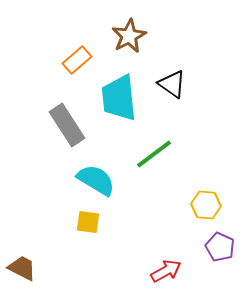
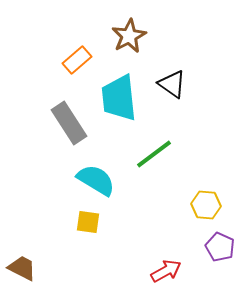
gray rectangle: moved 2 px right, 2 px up
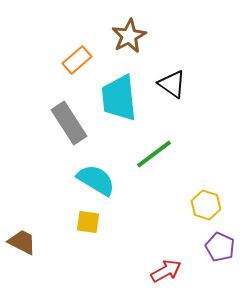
yellow hexagon: rotated 12 degrees clockwise
brown trapezoid: moved 26 px up
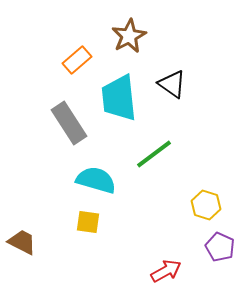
cyan semicircle: rotated 15 degrees counterclockwise
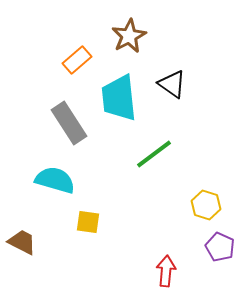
cyan semicircle: moved 41 px left
red arrow: rotated 56 degrees counterclockwise
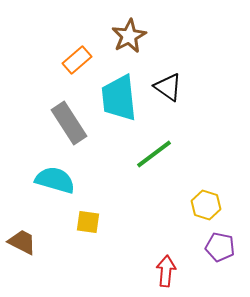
black triangle: moved 4 px left, 3 px down
purple pentagon: rotated 12 degrees counterclockwise
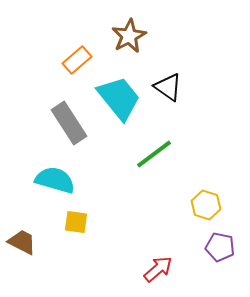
cyan trapezoid: rotated 147 degrees clockwise
yellow square: moved 12 px left
red arrow: moved 8 px left, 2 px up; rotated 44 degrees clockwise
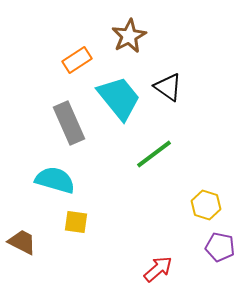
orange rectangle: rotated 8 degrees clockwise
gray rectangle: rotated 9 degrees clockwise
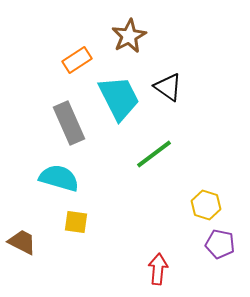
cyan trapezoid: rotated 12 degrees clockwise
cyan semicircle: moved 4 px right, 2 px up
purple pentagon: moved 3 px up
red arrow: rotated 44 degrees counterclockwise
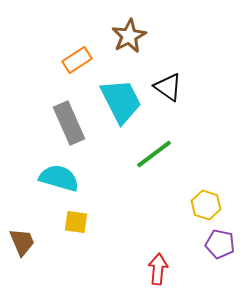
cyan trapezoid: moved 2 px right, 3 px down
brown trapezoid: rotated 40 degrees clockwise
